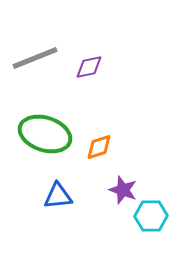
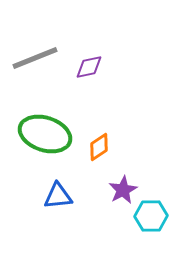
orange diamond: rotated 16 degrees counterclockwise
purple star: rotated 24 degrees clockwise
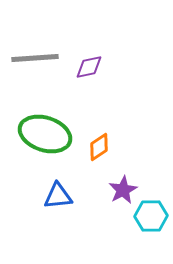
gray line: rotated 18 degrees clockwise
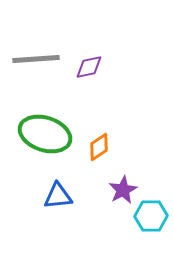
gray line: moved 1 px right, 1 px down
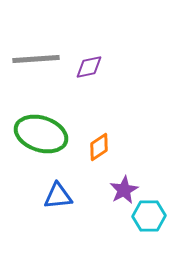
green ellipse: moved 4 px left
purple star: moved 1 px right
cyan hexagon: moved 2 px left
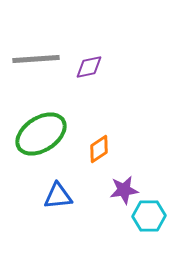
green ellipse: rotated 51 degrees counterclockwise
orange diamond: moved 2 px down
purple star: rotated 20 degrees clockwise
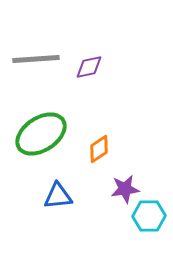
purple star: moved 1 px right, 1 px up
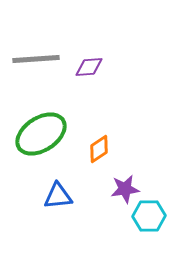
purple diamond: rotated 8 degrees clockwise
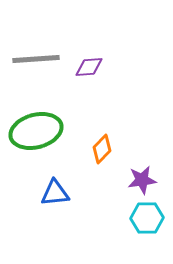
green ellipse: moved 5 px left, 3 px up; rotated 18 degrees clockwise
orange diamond: moved 3 px right; rotated 12 degrees counterclockwise
purple star: moved 17 px right, 9 px up
blue triangle: moved 3 px left, 3 px up
cyan hexagon: moved 2 px left, 2 px down
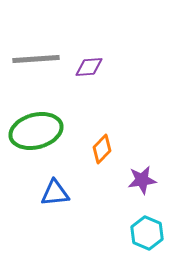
cyan hexagon: moved 15 px down; rotated 24 degrees clockwise
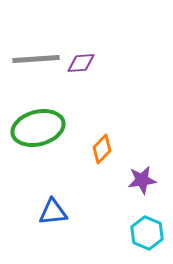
purple diamond: moved 8 px left, 4 px up
green ellipse: moved 2 px right, 3 px up
blue triangle: moved 2 px left, 19 px down
